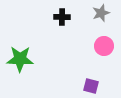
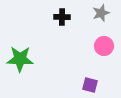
purple square: moved 1 px left, 1 px up
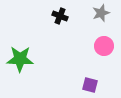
black cross: moved 2 px left, 1 px up; rotated 21 degrees clockwise
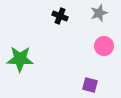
gray star: moved 2 px left
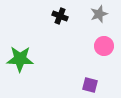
gray star: moved 1 px down
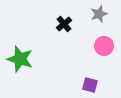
black cross: moved 4 px right, 8 px down; rotated 28 degrees clockwise
green star: rotated 16 degrees clockwise
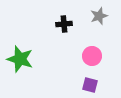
gray star: moved 2 px down
black cross: rotated 35 degrees clockwise
pink circle: moved 12 px left, 10 px down
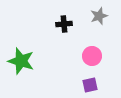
green star: moved 1 px right, 2 px down
purple square: rotated 28 degrees counterclockwise
